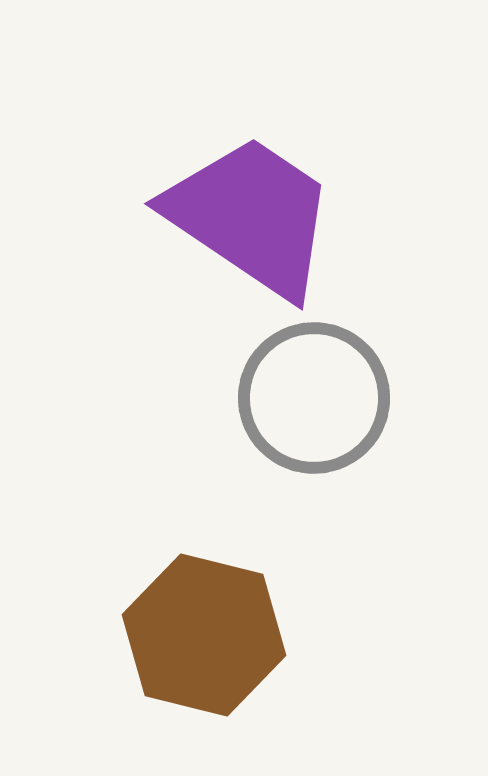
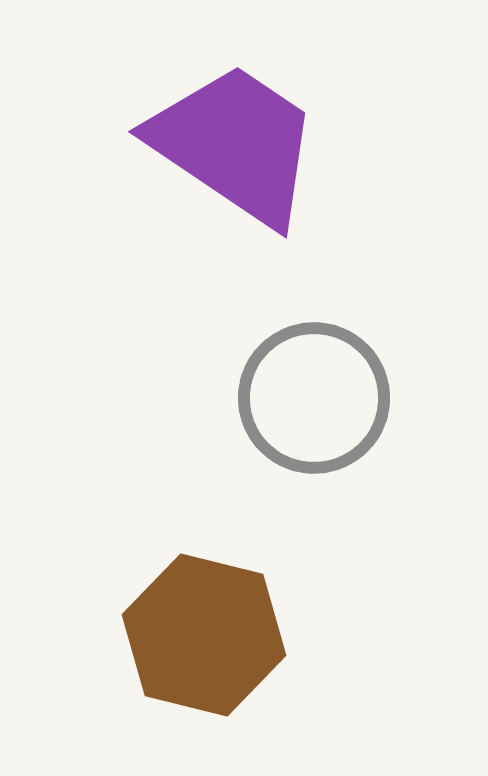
purple trapezoid: moved 16 px left, 72 px up
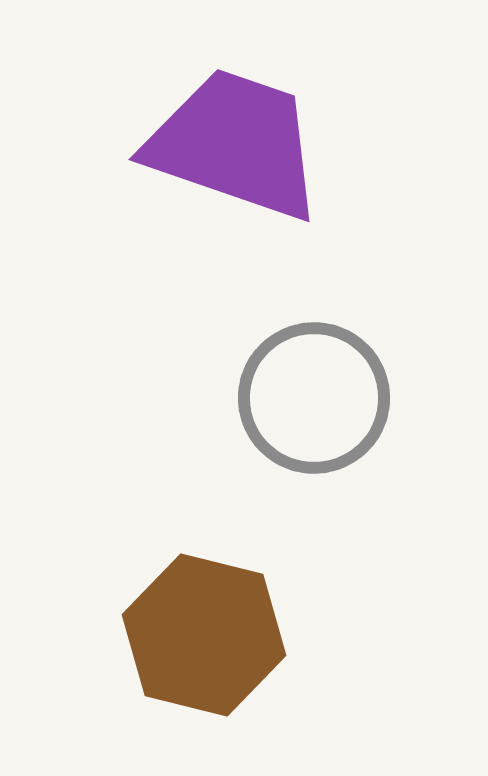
purple trapezoid: rotated 15 degrees counterclockwise
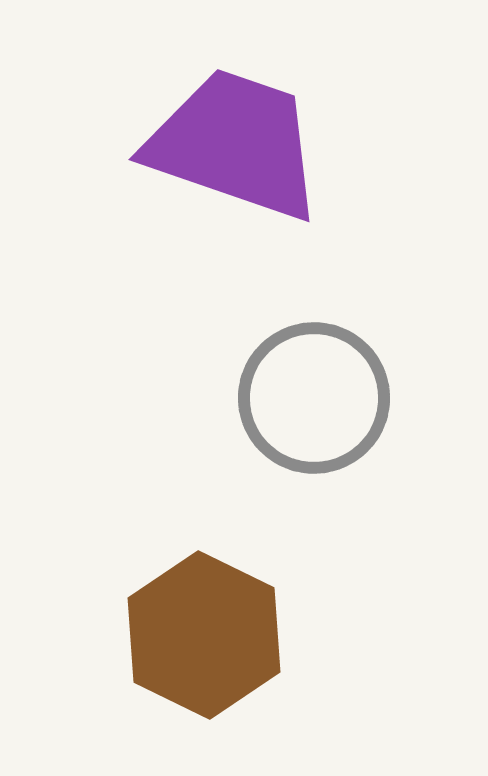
brown hexagon: rotated 12 degrees clockwise
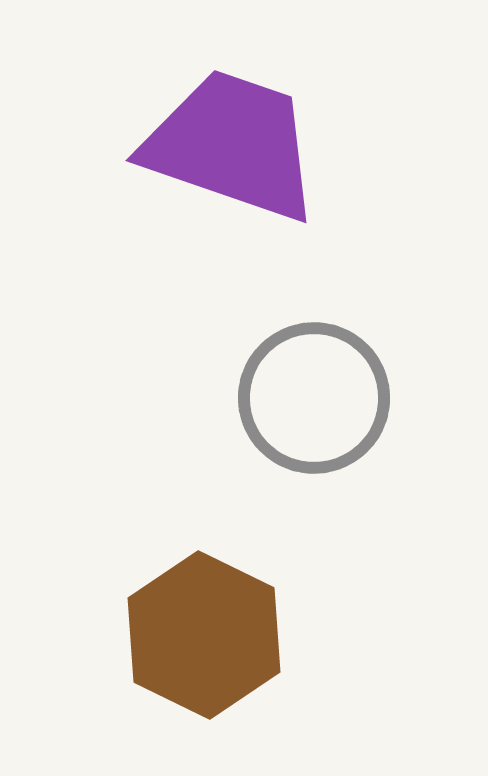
purple trapezoid: moved 3 px left, 1 px down
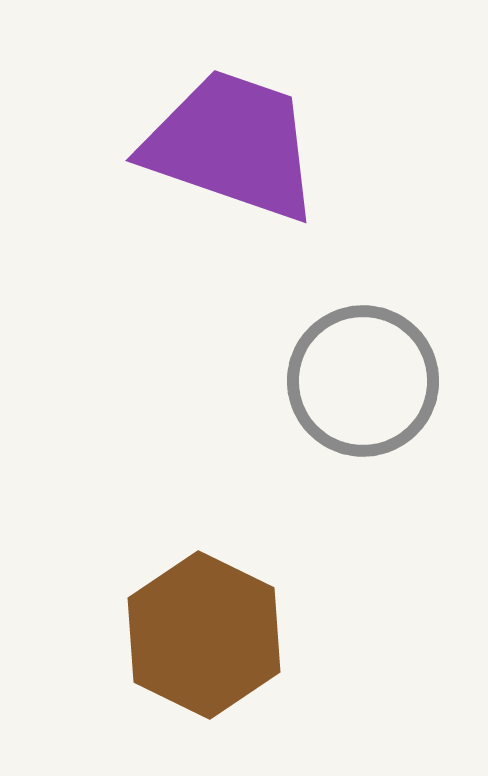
gray circle: moved 49 px right, 17 px up
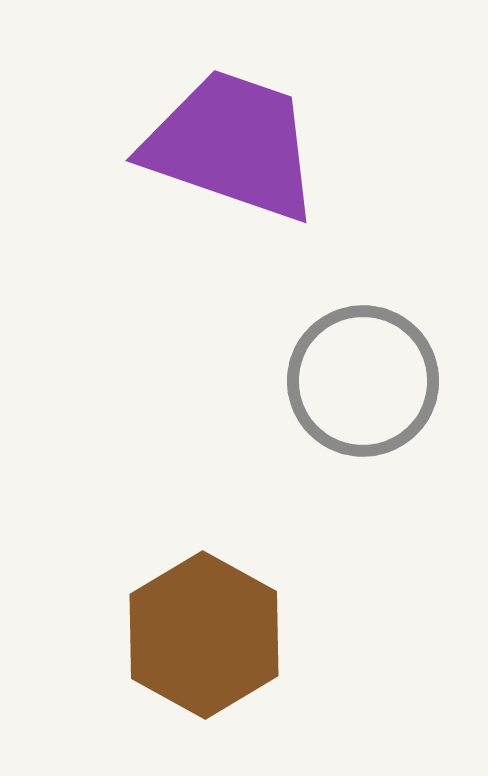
brown hexagon: rotated 3 degrees clockwise
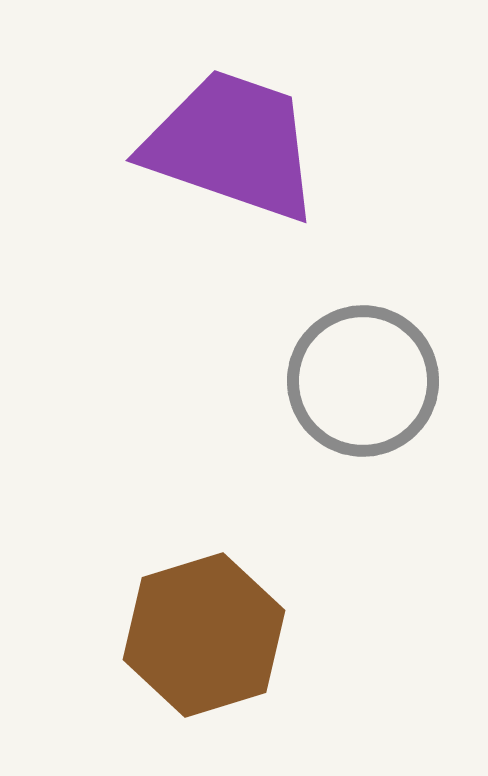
brown hexagon: rotated 14 degrees clockwise
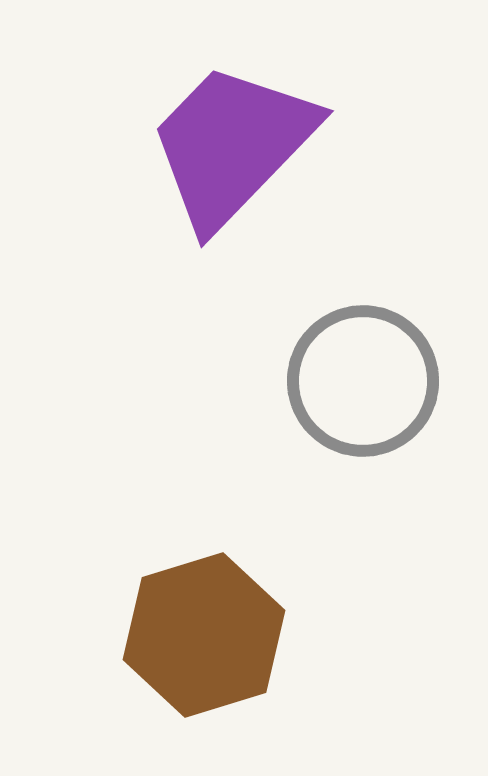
purple trapezoid: rotated 65 degrees counterclockwise
